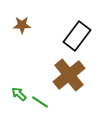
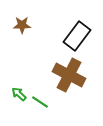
brown cross: rotated 24 degrees counterclockwise
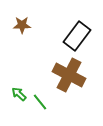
green line: rotated 18 degrees clockwise
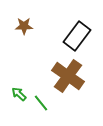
brown star: moved 2 px right, 1 px down
brown cross: moved 1 px left, 1 px down; rotated 8 degrees clockwise
green line: moved 1 px right, 1 px down
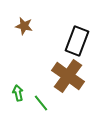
brown star: rotated 12 degrees clockwise
black rectangle: moved 5 px down; rotated 16 degrees counterclockwise
green arrow: moved 1 px left, 1 px up; rotated 35 degrees clockwise
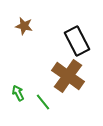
black rectangle: rotated 48 degrees counterclockwise
green arrow: rotated 14 degrees counterclockwise
green line: moved 2 px right, 1 px up
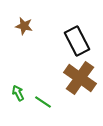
brown cross: moved 12 px right, 2 px down
green line: rotated 18 degrees counterclockwise
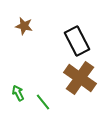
green line: rotated 18 degrees clockwise
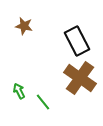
green arrow: moved 1 px right, 2 px up
